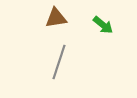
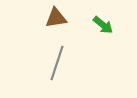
gray line: moved 2 px left, 1 px down
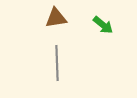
gray line: rotated 20 degrees counterclockwise
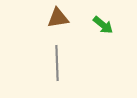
brown triangle: moved 2 px right
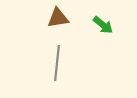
gray line: rotated 8 degrees clockwise
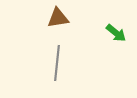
green arrow: moved 13 px right, 8 px down
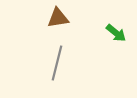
gray line: rotated 8 degrees clockwise
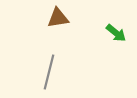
gray line: moved 8 px left, 9 px down
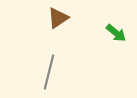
brown triangle: rotated 25 degrees counterclockwise
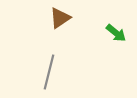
brown triangle: moved 2 px right
